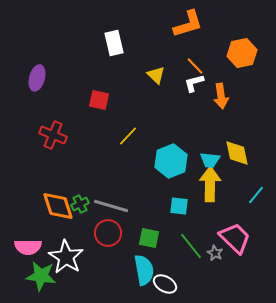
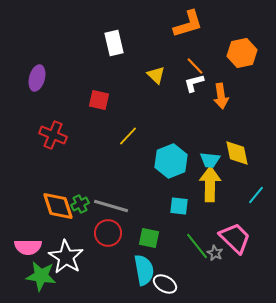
green line: moved 6 px right
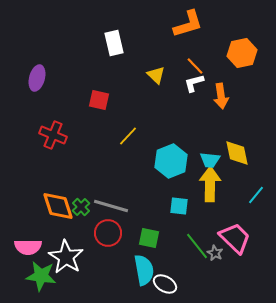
green cross: moved 1 px right, 3 px down; rotated 18 degrees counterclockwise
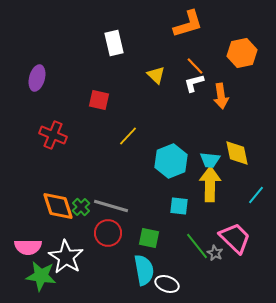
white ellipse: moved 2 px right; rotated 10 degrees counterclockwise
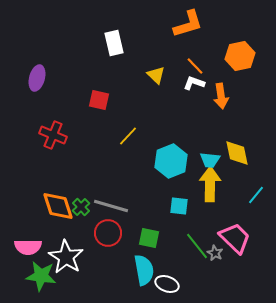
orange hexagon: moved 2 px left, 3 px down
white L-shape: rotated 35 degrees clockwise
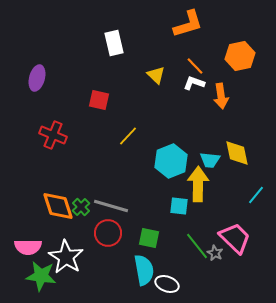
yellow arrow: moved 12 px left
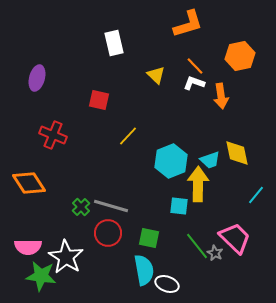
cyan trapezoid: rotated 25 degrees counterclockwise
orange diamond: moved 29 px left, 23 px up; rotated 16 degrees counterclockwise
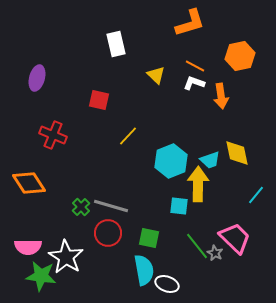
orange L-shape: moved 2 px right, 1 px up
white rectangle: moved 2 px right, 1 px down
orange line: rotated 18 degrees counterclockwise
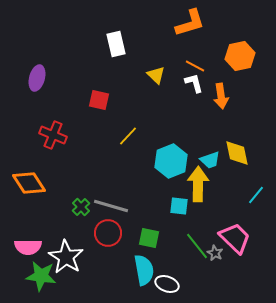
white L-shape: rotated 55 degrees clockwise
